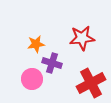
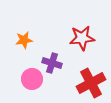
orange star: moved 12 px left, 4 px up
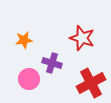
red star: rotated 25 degrees clockwise
pink circle: moved 3 px left
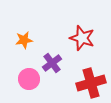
purple cross: rotated 36 degrees clockwise
red cross: rotated 12 degrees clockwise
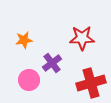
red star: rotated 20 degrees counterclockwise
pink circle: moved 1 px down
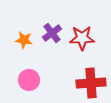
orange star: rotated 18 degrees clockwise
purple cross: moved 30 px up
red cross: rotated 12 degrees clockwise
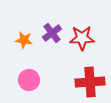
red cross: moved 1 px left, 1 px up
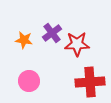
red star: moved 5 px left, 6 px down
pink circle: moved 1 px down
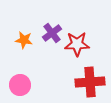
pink circle: moved 9 px left, 4 px down
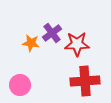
orange star: moved 7 px right, 3 px down
red cross: moved 5 px left, 1 px up
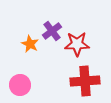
purple cross: moved 2 px up
orange star: moved 1 px left, 1 px down; rotated 18 degrees clockwise
